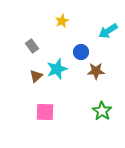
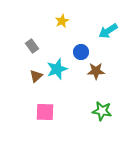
green star: rotated 24 degrees counterclockwise
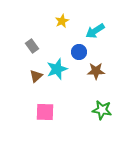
cyan arrow: moved 13 px left
blue circle: moved 2 px left
green star: moved 1 px up
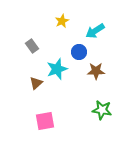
brown triangle: moved 7 px down
pink square: moved 9 px down; rotated 12 degrees counterclockwise
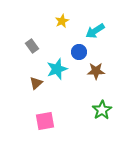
green star: rotated 30 degrees clockwise
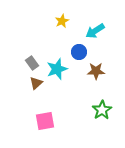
gray rectangle: moved 17 px down
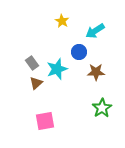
yellow star: rotated 16 degrees counterclockwise
brown star: moved 1 px down
green star: moved 2 px up
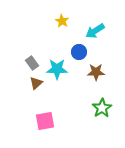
cyan star: rotated 20 degrees clockwise
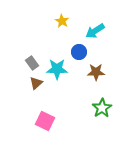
pink square: rotated 36 degrees clockwise
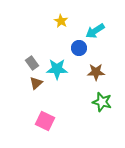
yellow star: moved 1 px left
blue circle: moved 4 px up
green star: moved 6 px up; rotated 24 degrees counterclockwise
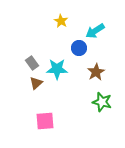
brown star: rotated 30 degrees counterclockwise
pink square: rotated 30 degrees counterclockwise
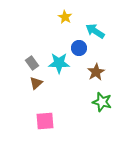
yellow star: moved 4 px right, 4 px up
cyan arrow: rotated 66 degrees clockwise
cyan star: moved 2 px right, 6 px up
